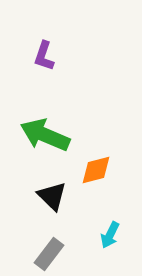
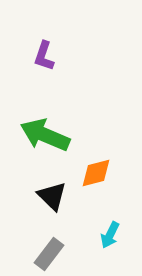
orange diamond: moved 3 px down
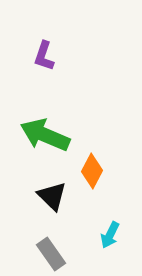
orange diamond: moved 4 px left, 2 px up; rotated 48 degrees counterclockwise
gray rectangle: moved 2 px right; rotated 72 degrees counterclockwise
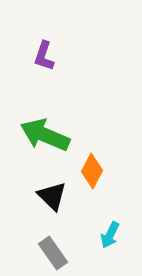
gray rectangle: moved 2 px right, 1 px up
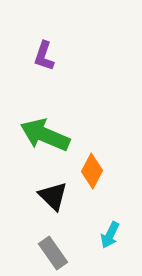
black triangle: moved 1 px right
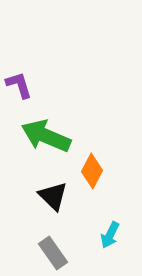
purple L-shape: moved 25 px left, 29 px down; rotated 144 degrees clockwise
green arrow: moved 1 px right, 1 px down
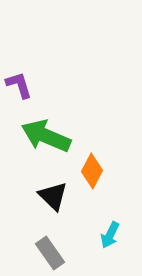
gray rectangle: moved 3 px left
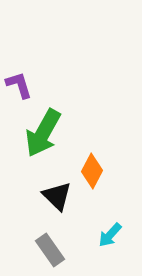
green arrow: moved 3 px left, 3 px up; rotated 84 degrees counterclockwise
black triangle: moved 4 px right
cyan arrow: rotated 16 degrees clockwise
gray rectangle: moved 3 px up
